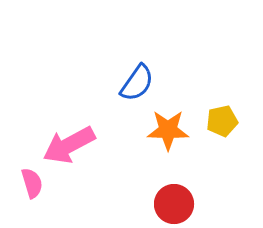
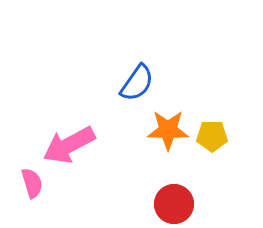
yellow pentagon: moved 10 px left, 15 px down; rotated 12 degrees clockwise
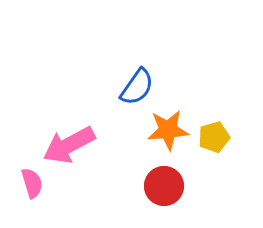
blue semicircle: moved 4 px down
orange star: rotated 6 degrees counterclockwise
yellow pentagon: moved 2 px right, 1 px down; rotated 16 degrees counterclockwise
red circle: moved 10 px left, 18 px up
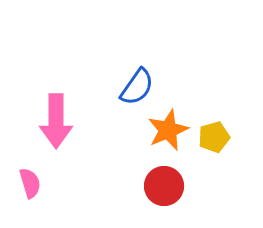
orange star: rotated 18 degrees counterclockwise
pink arrow: moved 13 px left, 24 px up; rotated 62 degrees counterclockwise
pink semicircle: moved 2 px left
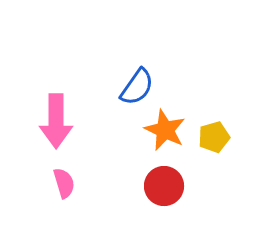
orange star: moved 3 px left; rotated 24 degrees counterclockwise
pink semicircle: moved 34 px right
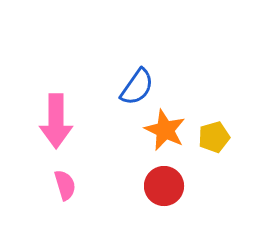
pink semicircle: moved 1 px right, 2 px down
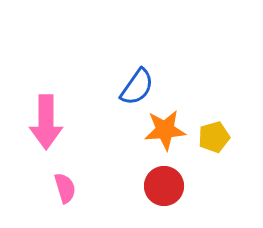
pink arrow: moved 10 px left, 1 px down
orange star: rotated 30 degrees counterclockwise
pink semicircle: moved 3 px down
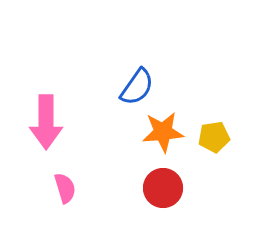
orange star: moved 2 px left, 2 px down
yellow pentagon: rotated 8 degrees clockwise
red circle: moved 1 px left, 2 px down
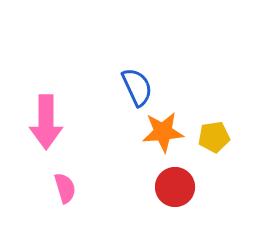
blue semicircle: rotated 60 degrees counterclockwise
red circle: moved 12 px right, 1 px up
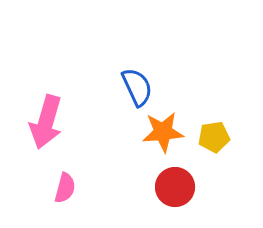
pink arrow: rotated 16 degrees clockwise
pink semicircle: rotated 32 degrees clockwise
